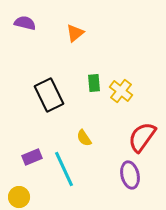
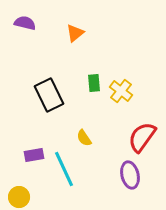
purple rectangle: moved 2 px right, 2 px up; rotated 12 degrees clockwise
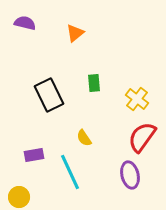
yellow cross: moved 16 px right, 8 px down
cyan line: moved 6 px right, 3 px down
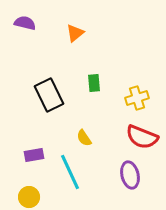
yellow cross: moved 1 px up; rotated 35 degrees clockwise
red semicircle: rotated 104 degrees counterclockwise
yellow circle: moved 10 px right
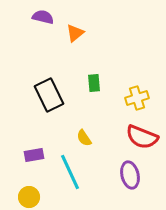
purple semicircle: moved 18 px right, 6 px up
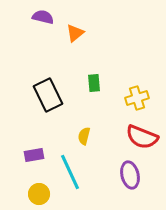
black rectangle: moved 1 px left
yellow semicircle: moved 2 px up; rotated 48 degrees clockwise
yellow circle: moved 10 px right, 3 px up
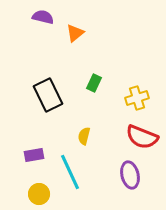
green rectangle: rotated 30 degrees clockwise
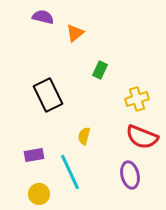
green rectangle: moved 6 px right, 13 px up
yellow cross: moved 1 px down
